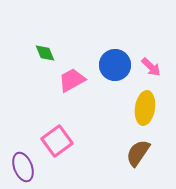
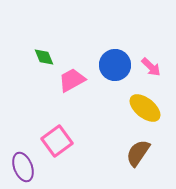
green diamond: moved 1 px left, 4 px down
yellow ellipse: rotated 60 degrees counterclockwise
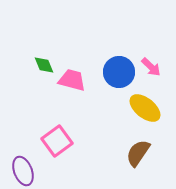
green diamond: moved 8 px down
blue circle: moved 4 px right, 7 px down
pink trapezoid: rotated 44 degrees clockwise
purple ellipse: moved 4 px down
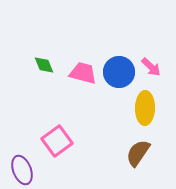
pink trapezoid: moved 11 px right, 7 px up
yellow ellipse: rotated 52 degrees clockwise
purple ellipse: moved 1 px left, 1 px up
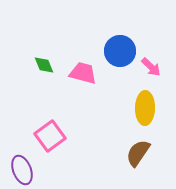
blue circle: moved 1 px right, 21 px up
pink square: moved 7 px left, 5 px up
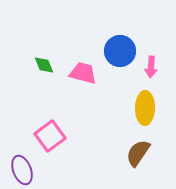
pink arrow: rotated 50 degrees clockwise
